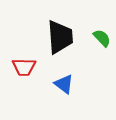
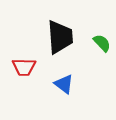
green semicircle: moved 5 px down
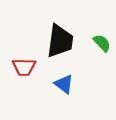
black trapezoid: moved 4 px down; rotated 12 degrees clockwise
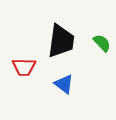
black trapezoid: moved 1 px right
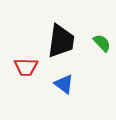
red trapezoid: moved 2 px right
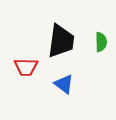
green semicircle: moved 1 px left, 1 px up; rotated 42 degrees clockwise
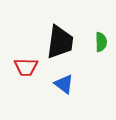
black trapezoid: moved 1 px left, 1 px down
